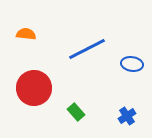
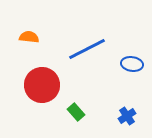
orange semicircle: moved 3 px right, 3 px down
red circle: moved 8 px right, 3 px up
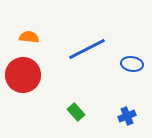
red circle: moved 19 px left, 10 px up
blue cross: rotated 12 degrees clockwise
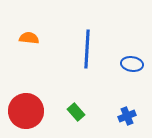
orange semicircle: moved 1 px down
blue line: rotated 60 degrees counterclockwise
red circle: moved 3 px right, 36 px down
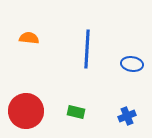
green rectangle: rotated 36 degrees counterclockwise
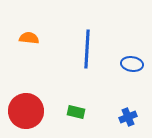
blue cross: moved 1 px right, 1 px down
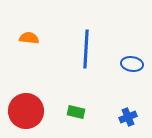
blue line: moved 1 px left
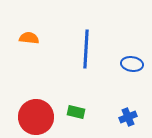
red circle: moved 10 px right, 6 px down
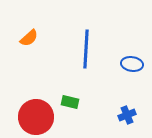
orange semicircle: rotated 132 degrees clockwise
green rectangle: moved 6 px left, 10 px up
blue cross: moved 1 px left, 2 px up
